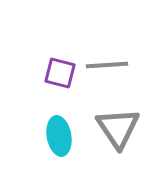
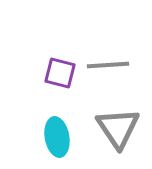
gray line: moved 1 px right
cyan ellipse: moved 2 px left, 1 px down
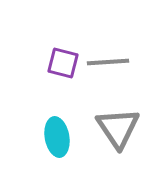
gray line: moved 3 px up
purple square: moved 3 px right, 10 px up
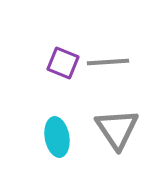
purple square: rotated 8 degrees clockwise
gray triangle: moved 1 px left, 1 px down
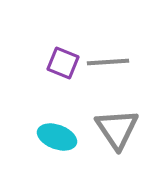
cyan ellipse: rotated 60 degrees counterclockwise
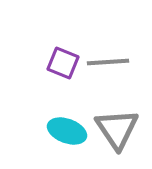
cyan ellipse: moved 10 px right, 6 px up
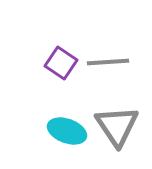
purple square: moved 2 px left; rotated 12 degrees clockwise
gray triangle: moved 3 px up
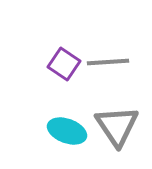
purple square: moved 3 px right, 1 px down
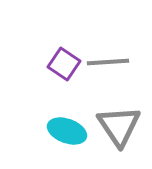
gray triangle: moved 2 px right
